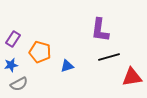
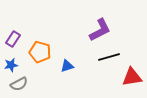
purple L-shape: rotated 125 degrees counterclockwise
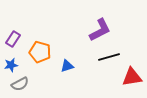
gray semicircle: moved 1 px right
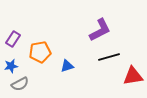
orange pentagon: rotated 25 degrees counterclockwise
blue star: moved 1 px down
red triangle: moved 1 px right, 1 px up
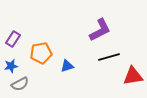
orange pentagon: moved 1 px right, 1 px down
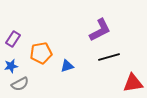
red triangle: moved 7 px down
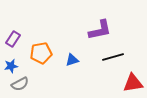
purple L-shape: rotated 15 degrees clockwise
black line: moved 4 px right
blue triangle: moved 5 px right, 6 px up
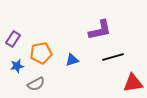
blue star: moved 6 px right
gray semicircle: moved 16 px right
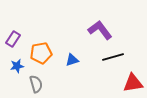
purple L-shape: rotated 115 degrees counterclockwise
gray semicircle: rotated 78 degrees counterclockwise
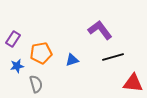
red triangle: rotated 15 degrees clockwise
